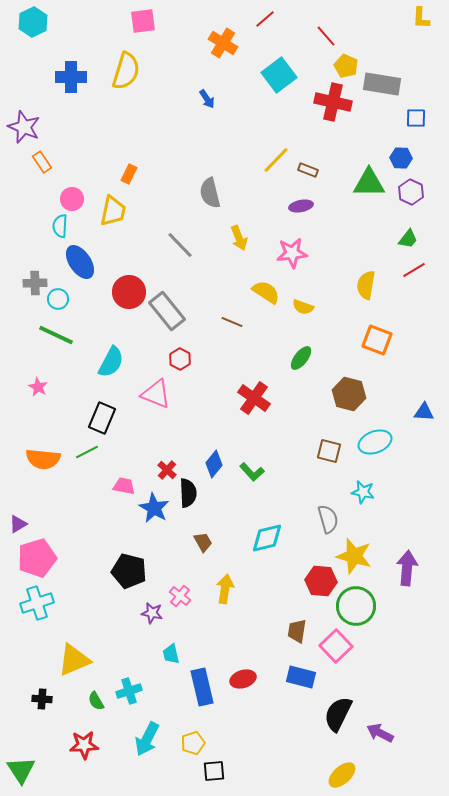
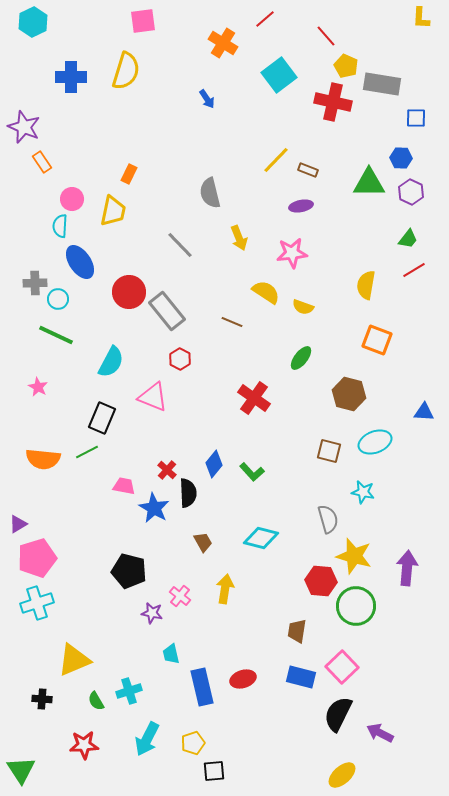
pink triangle at (156, 394): moved 3 px left, 3 px down
cyan diamond at (267, 538): moved 6 px left; rotated 28 degrees clockwise
pink square at (336, 646): moved 6 px right, 21 px down
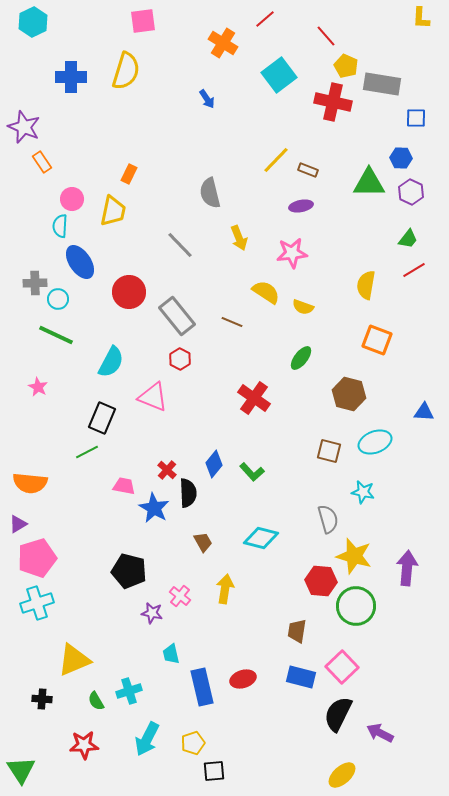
gray rectangle at (167, 311): moved 10 px right, 5 px down
orange semicircle at (43, 459): moved 13 px left, 24 px down
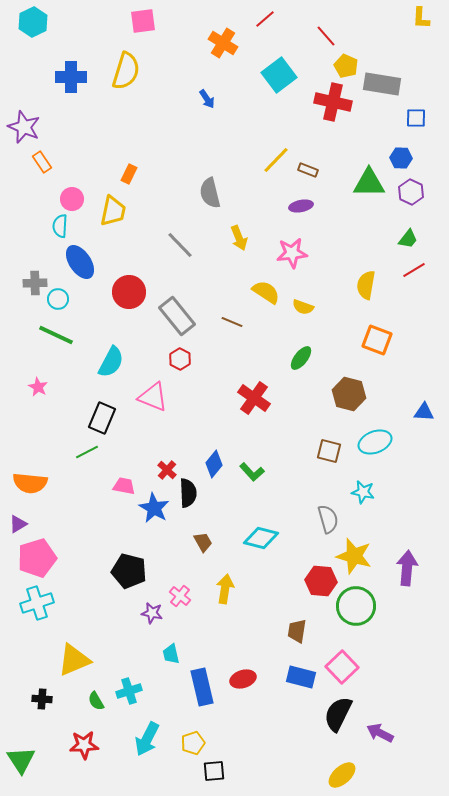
green triangle at (21, 770): moved 10 px up
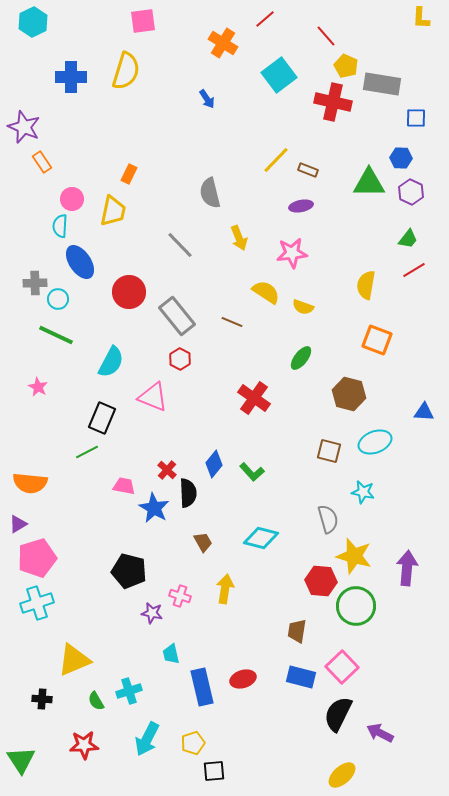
pink cross at (180, 596): rotated 20 degrees counterclockwise
